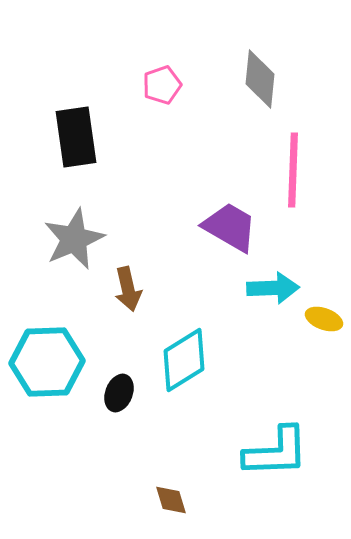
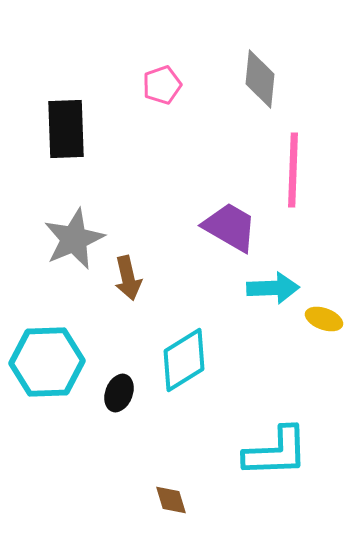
black rectangle: moved 10 px left, 8 px up; rotated 6 degrees clockwise
brown arrow: moved 11 px up
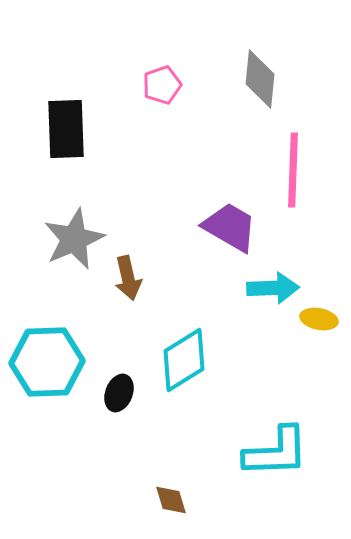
yellow ellipse: moved 5 px left; rotated 9 degrees counterclockwise
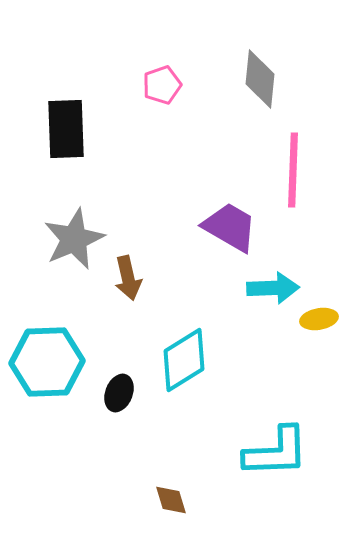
yellow ellipse: rotated 21 degrees counterclockwise
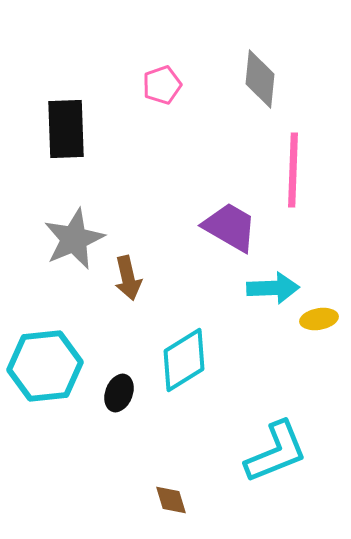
cyan hexagon: moved 2 px left, 4 px down; rotated 4 degrees counterclockwise
cyan L-shape: rotated 20 degrees counterclockwise
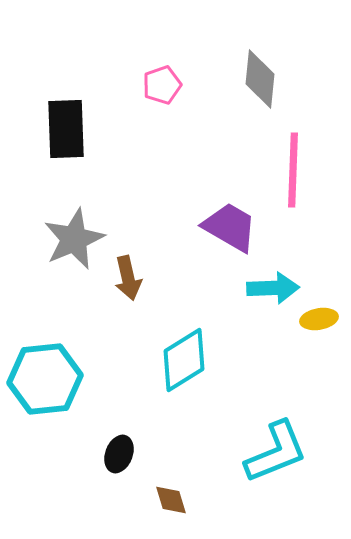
cyan hexagon: moved 13 px down
black ellipse: moved 61 px down
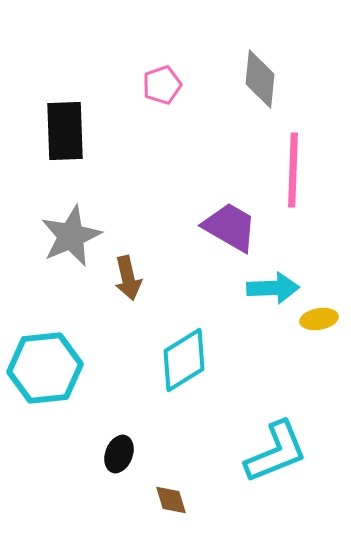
black rectangle: moved 1 px left, 2 px down
gray star: moved 3 px left, 3 px up
cyan hexagon: moved 11 px up
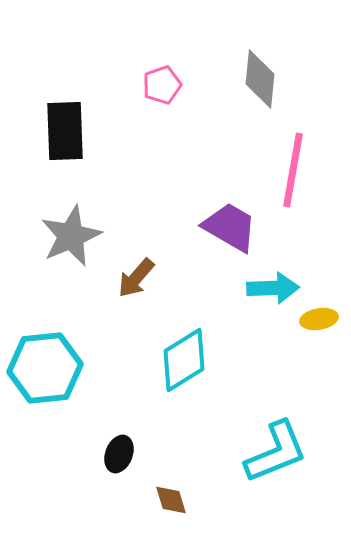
pink line: rotated 8 degrees clockwise
brown arrow: moved 8 px right; rotated 54 degrees clockwise
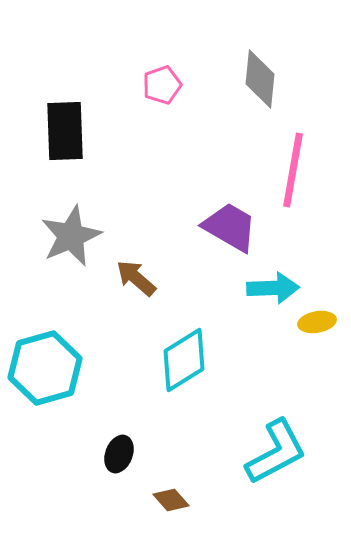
brown arrow: rotated 90 degrees clockwise
yellow ellipse: moved 2 px left, 3 px down
cyan hexagon: rotated 10 degrees counterclockwise
cyan L-shape: rotated 6 degrees counterclockwise
brown diamond: rotated 24 degrees counterclockwise
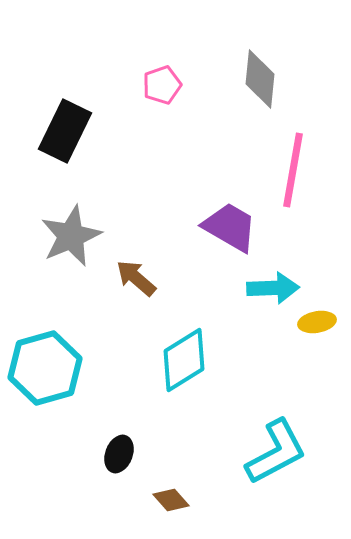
black rectangle: rotated 28 degrees clockwise
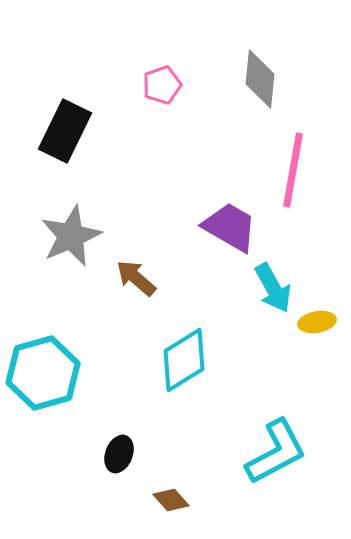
cyan arrow: rotated 63 degrees clockwise
cyan hexagon: moved 2 px left, 5 px down
